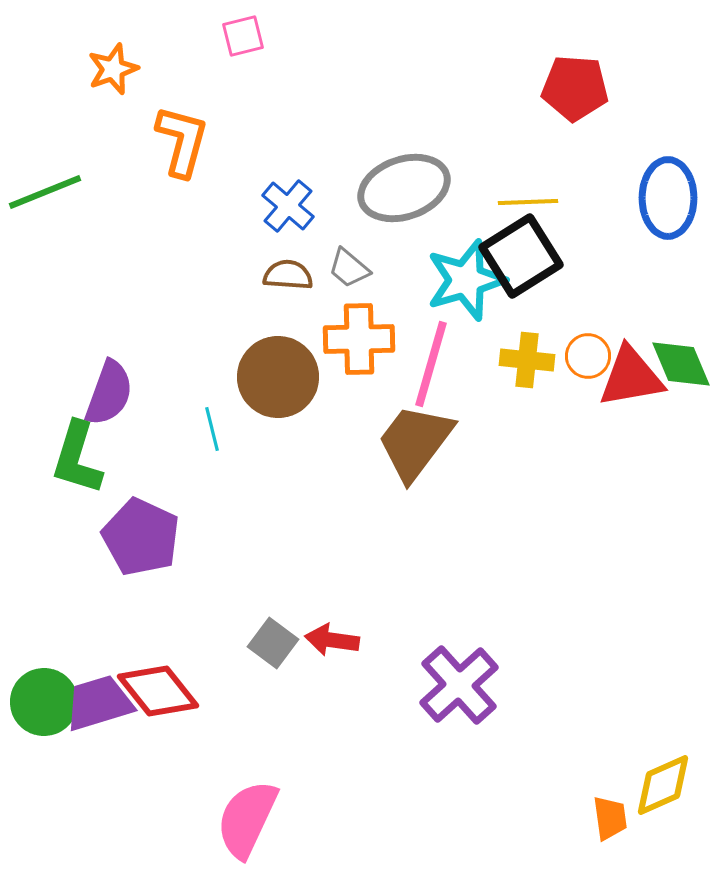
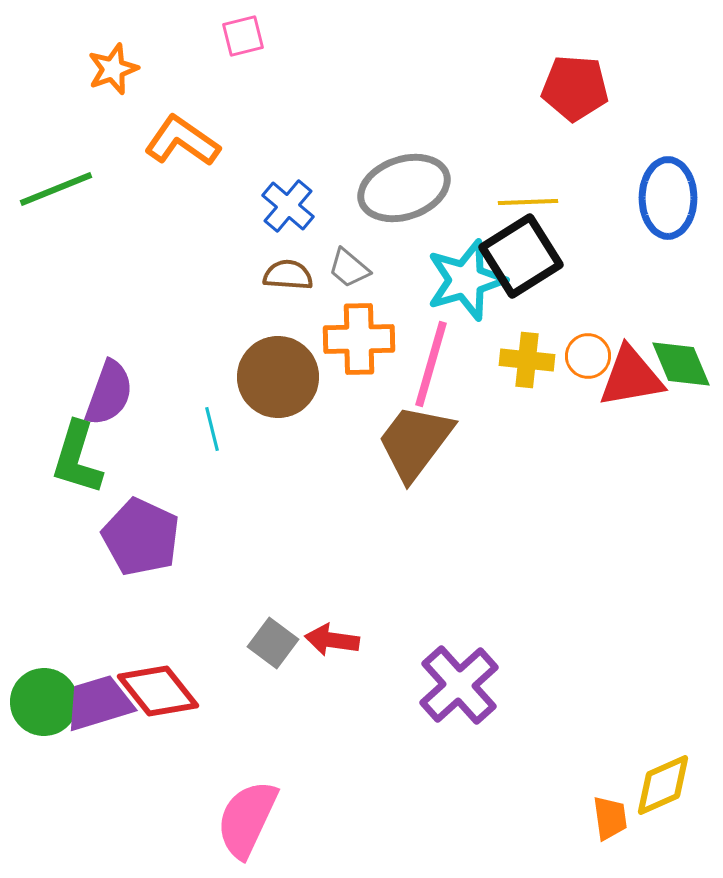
orange L-shape: rotated 70 degrees counterclockwise
green line: moved 11 px right, 3 px up
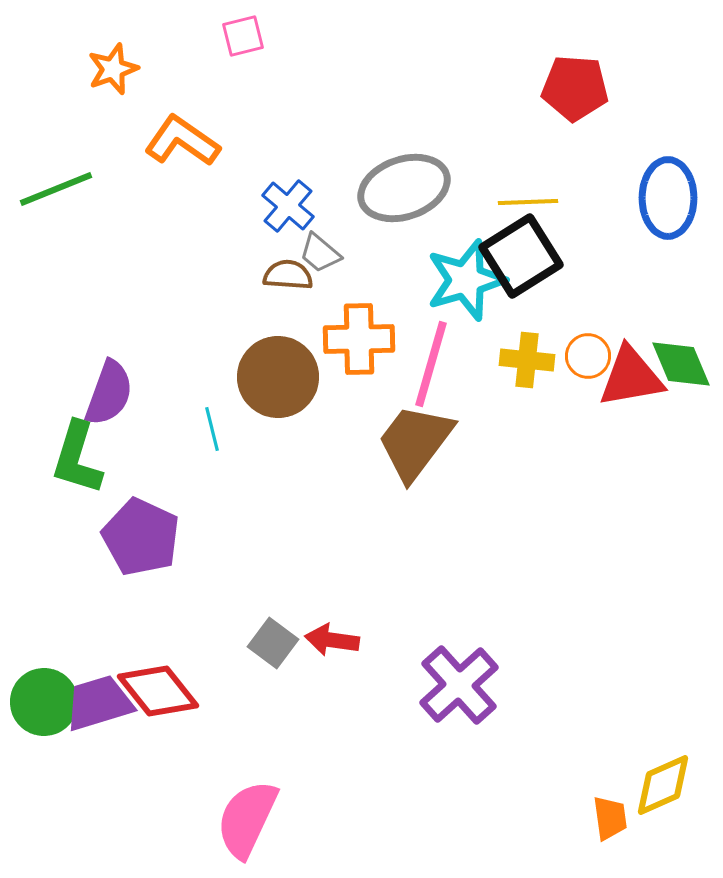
gray trapezoid: moved 29 px left, 15 px up
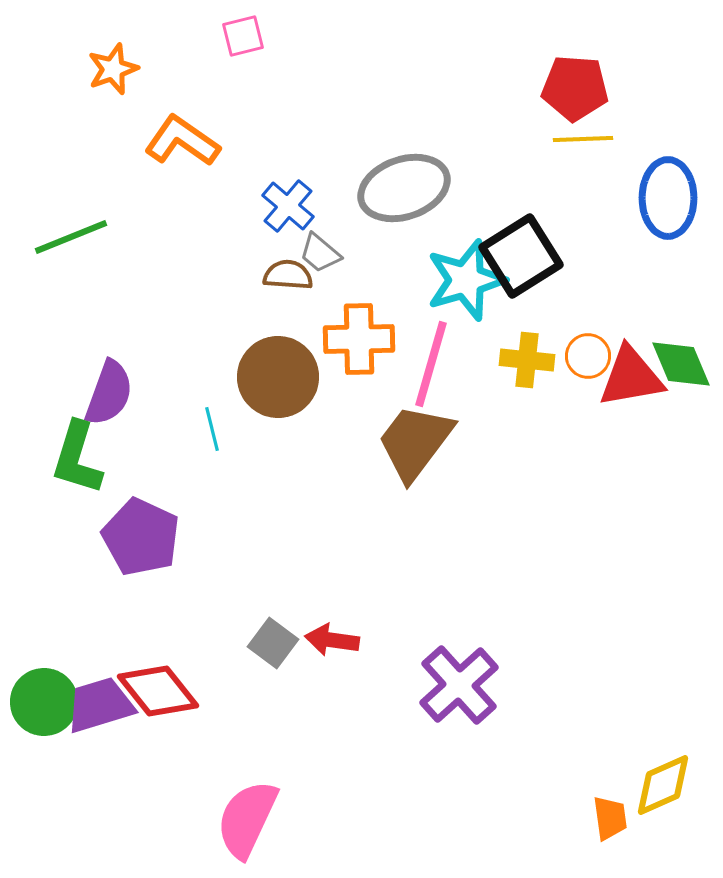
green line: moved 15 px right, 48 px down
yellow line: moved 55 px right, 63 px up
purple trapezoid: moved 1 px right, 2 px down
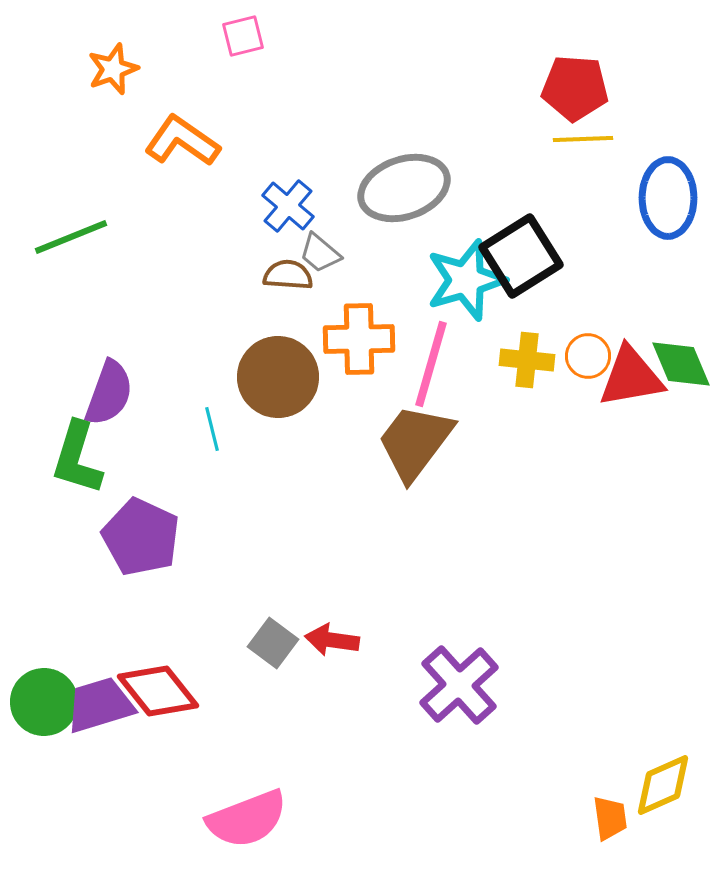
pink semicircle: rotated 136 degrees counterclockwise
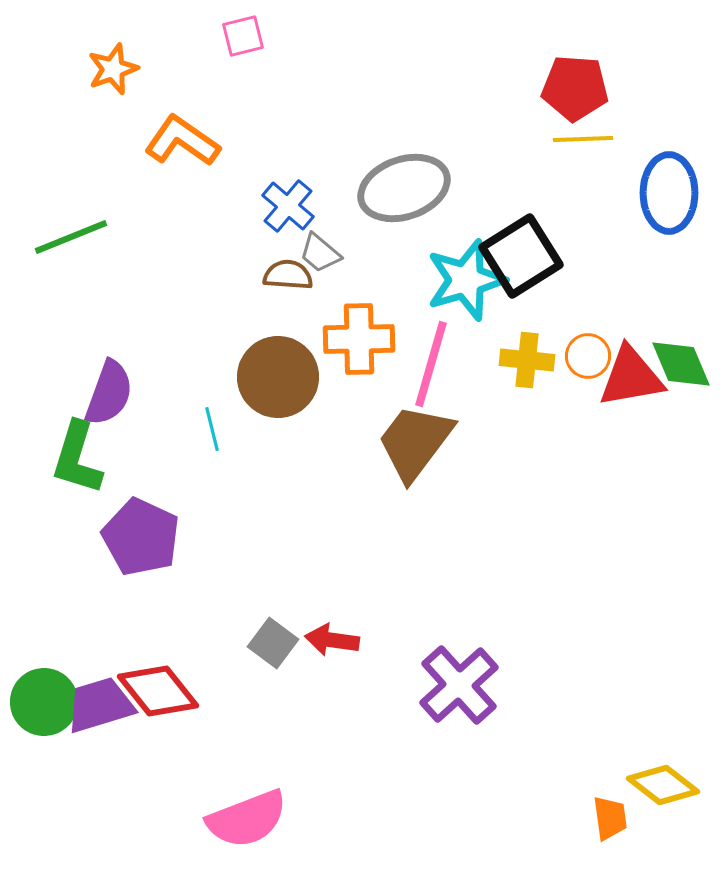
blue ellipse: moved 1 px right, 5 px up
yellow diamond: rotated 62 degrees clockwise
